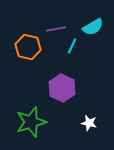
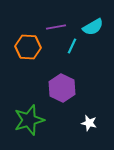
purple line: moved 2 px up
orange hexagon: rotated 10 degrees counterclockwise
green star: moved 2 px left, 2 px up
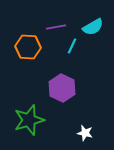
white star: moved 4 px left, 10 px down
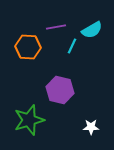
cyan semicircle: moved 1 px left, 3 px down
purple hexagon: moved 2 px left, 2 px down; rotated 12 degrees counterclockwise
white star: moved 6 px right, 6 px up; rotated 14 degrees counterclockwise
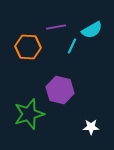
green star: moved 6 px up
